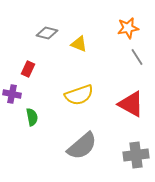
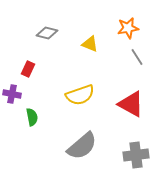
yellow triangle: moved 11 px right
yellow semicircle: moved 1 px right
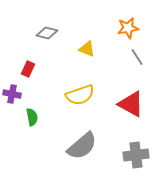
yellow triangle: moved 3 px left, 5 px down
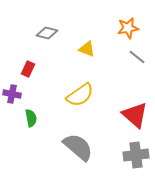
gray line: rotated 18 degrees counterclockwise
yellow semicircle: rotated 16 degrees counterclockwise
red triangle: moved 4 px right, 11 px down; rotated 12 degrees clockwise
green semicircle: moved 1 px left, 1 px down
gray semicircle: moved 4 px left, 1 px down; rotated 100 degrees counterclockwise
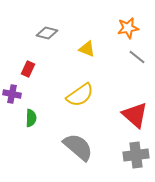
green semicircle: rotated 12 degrees clockwise
